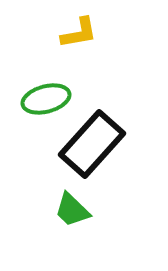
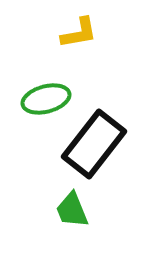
black rectangle: moved 2 px right; rotated 4 degrees counterclockwise
green trapezoid: rotated 24 degrees clockwise
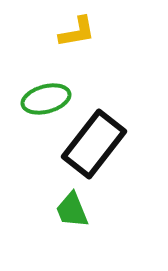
yellow L-shape: moved 2 px left, 1 px up
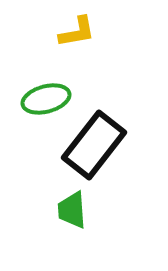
black rectangle: moved 1 px down
green trapezoid: rotated 18 degrees clockwise
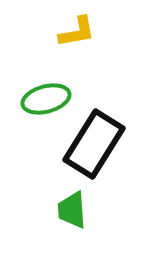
black rectangle: moved 1 px up; rotated 6 degrees counterclockwise
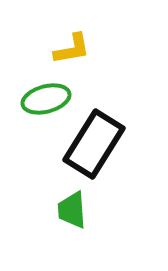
yellow L-shape: moved 5 px left, 17 px down
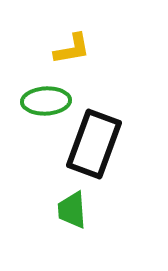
green ellipse: moved 2 px down; rotated 12 degrees clockwise
black rectangle: rotated 12 degrees counterclockwise
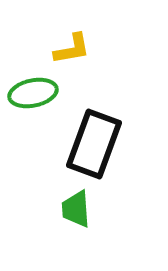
green ellipse: moved 13 px left, 8 px up; rotated 9 degrees counterclockwise
green trapezoid: moved 4 px right, 1 px up
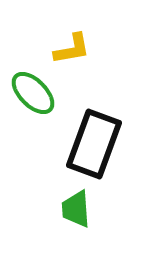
green ellipse: rotated 57 degrees clockwise
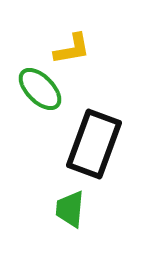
green ellipse: moved 7 px right, 4 px up
green trapezoid: moved 6 px left; rotated 9 degrees clockwise
